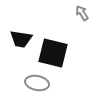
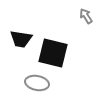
gray arrow: moved 4 px right, 3 px down
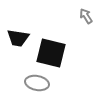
black trapezoid: moved 3 px left, 1 px up
black square: moved 2 px left
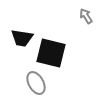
black trapezoid: moved 4 px right
gray ellipse: moved 1 px left; rotated 50 degrees clockwise
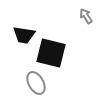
black trapezoid: moved 2 px right, 3 px up
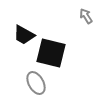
black trapezoid: rotated 20 degrees clockwise
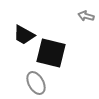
gray arrow: rotated 42 degrees counterclockwise
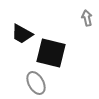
gray arrow: moved 1 px right, 2 px down; rotated 63 degrees clockwise
black trapezoid: moved 2 px left, 1 px up
